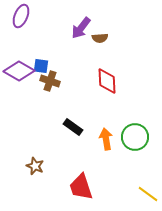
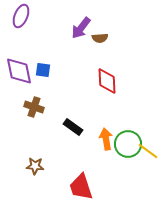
blue square: moved 2 px right, 4 px down
purple diamond: rotated 48 degrees clockwise
brown cross: moved 16 px left, 26 px down
green circle: moved 7 px left, 7 px down
brown star: rotated 18 degrees counterclockwise
yellow line: moved 43 px up
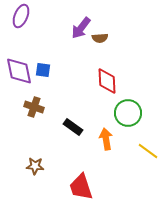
green circle: moved 31 px up
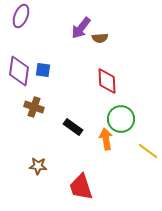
purple diamond: rotated 20 degrees clockwise
green circle: moved 7 px left, 6 px down
brown star: moved 3 px right
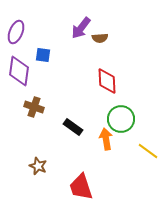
purple ellipse: moved 5 px left, 16 px down
blue square: moved 15 px up
brown star: rotated 18 degrees clockwise
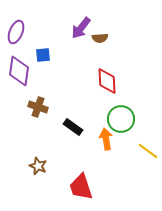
blue square: rotated 14 degrees counterclockwise
brown cross: moved 4 px right
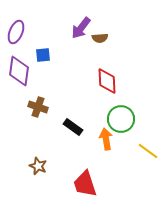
red trapezoid: moved 4 px right, 3 px up
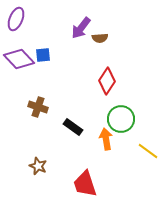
purple ellipse: moved 13 px up
purple diamond: moved 12 px up; rotated 52 degrees counterclockwise
red diamond: rotated 36 degrees clockwise
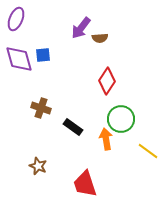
purple diamond: rotated 28 degrees clockwise
brown cross: moved 3 px right, 1 px down
